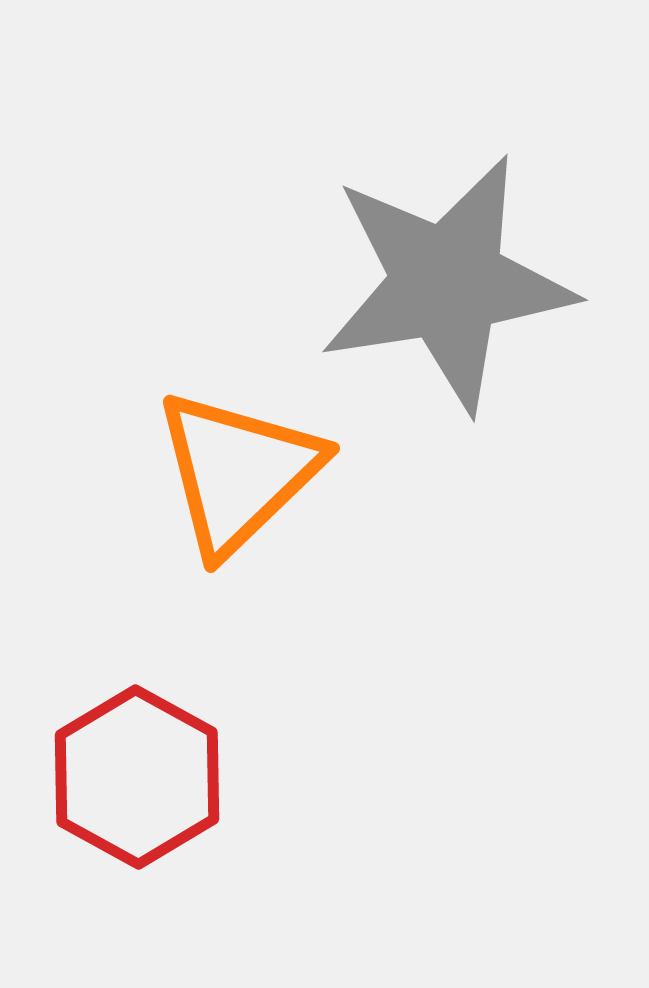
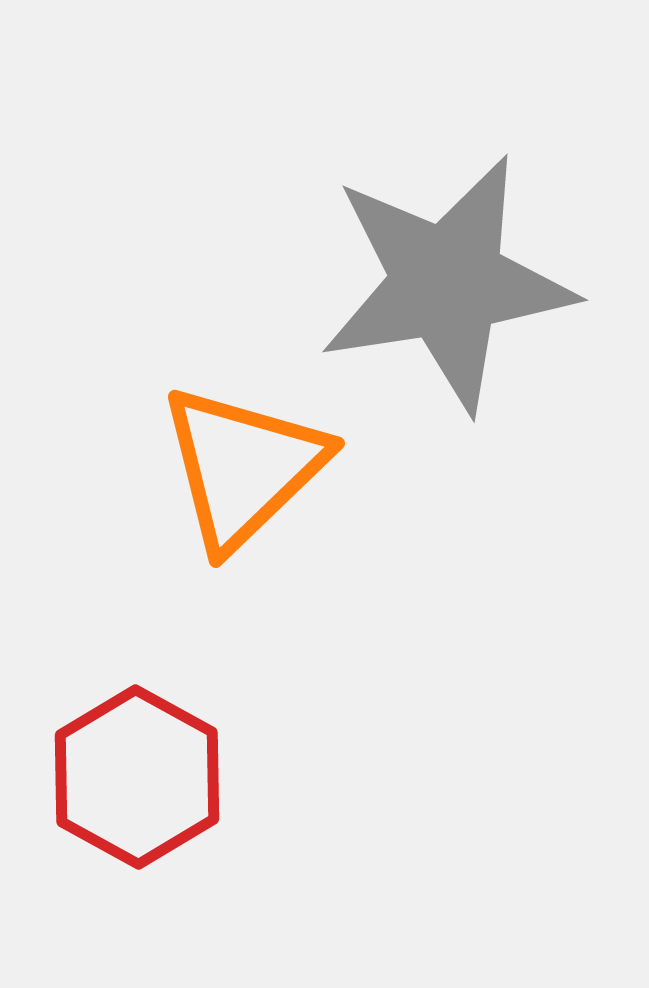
orange triangle: moved 5 px right, 5 px up
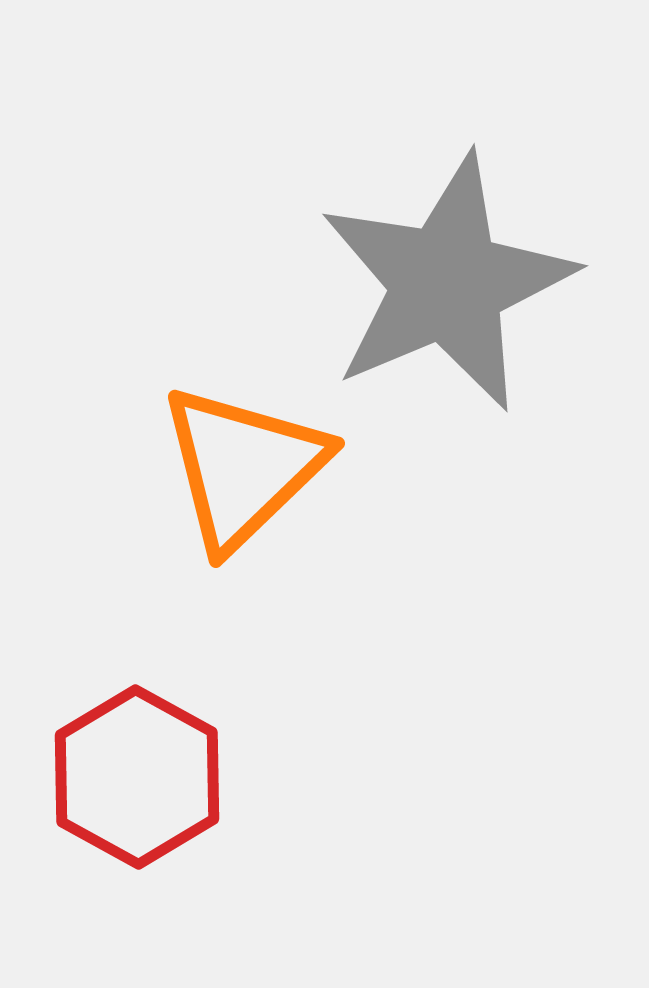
gray star: rotated 14 degrees counterclockwise
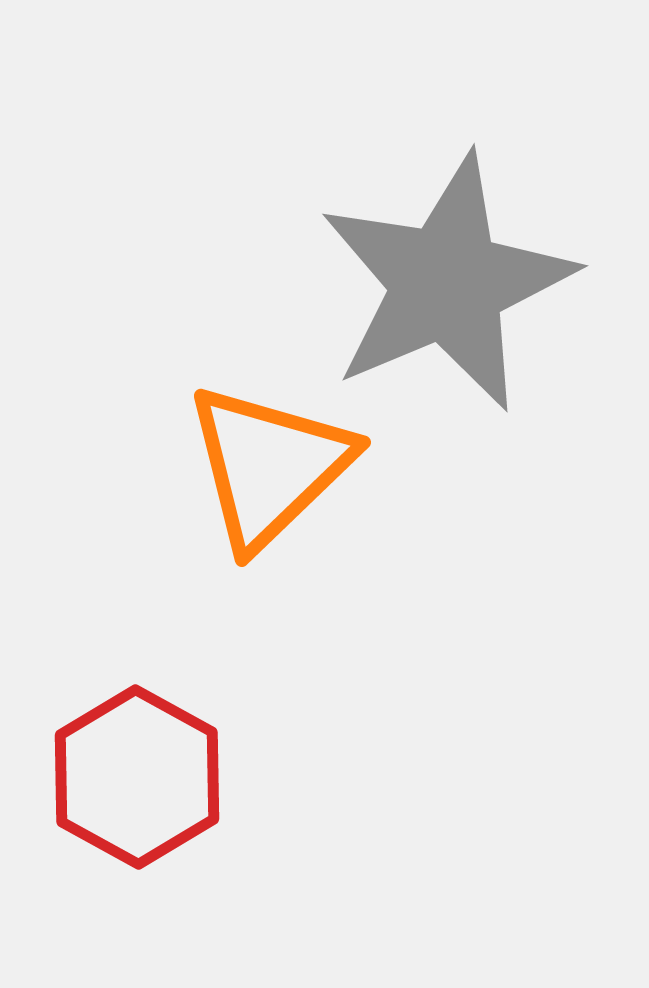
orange triangle: moved 26 px right, 1 px up
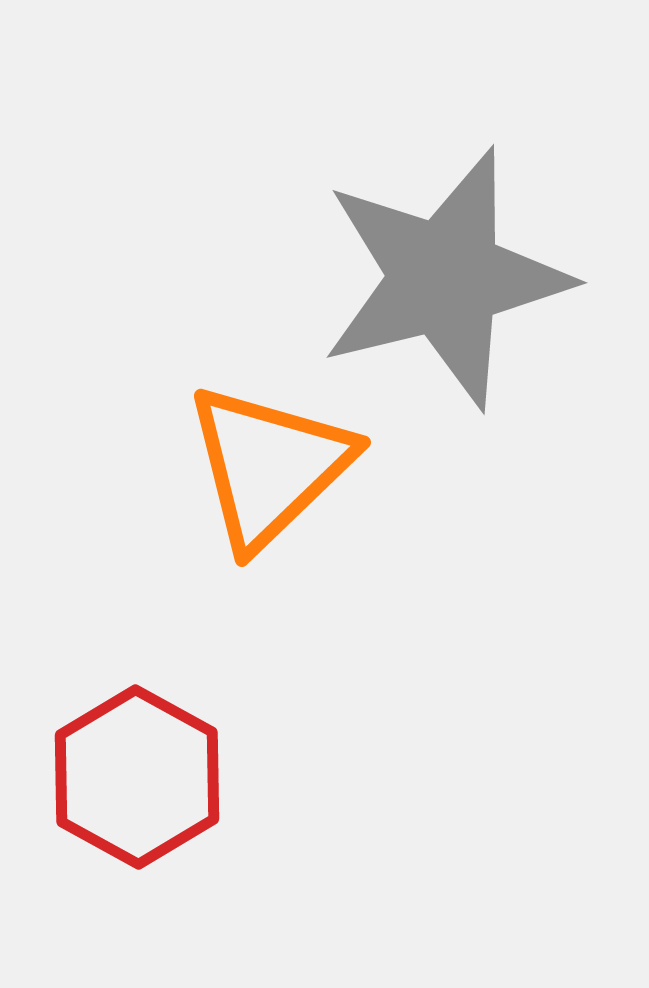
gray star: moved 2 px left, 5 px up; rotated 9 degrees clockwise
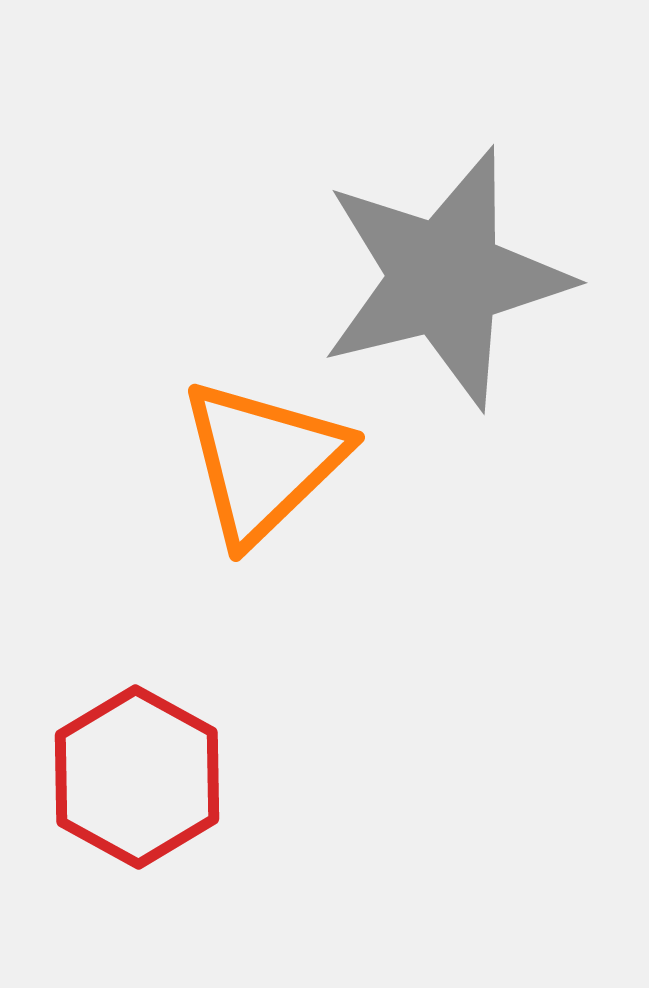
orange triangle: moved 6 px left, 5 px up
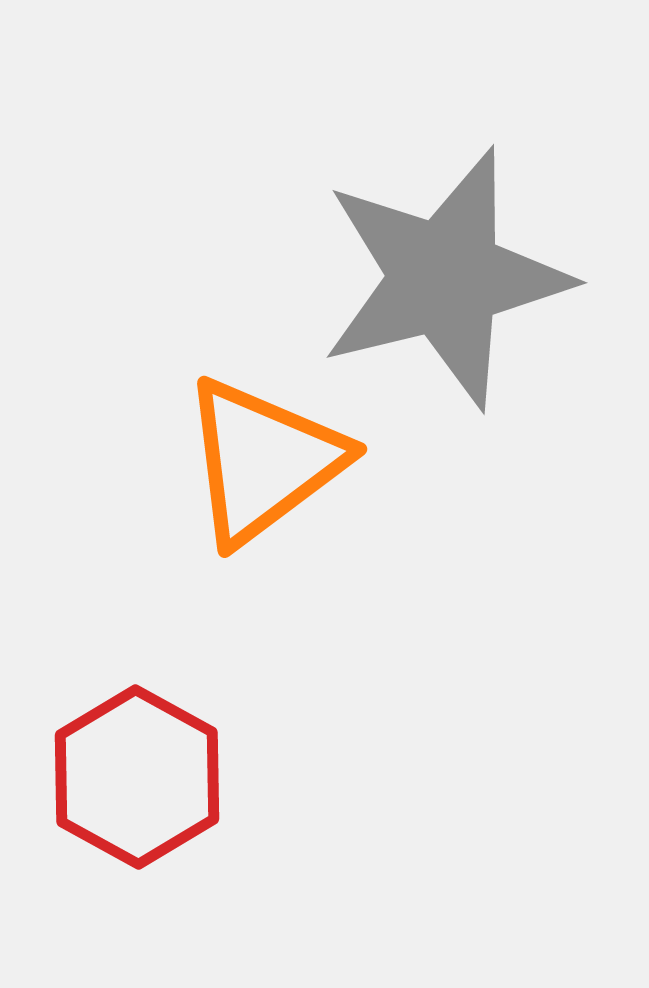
orange triangle: rotated 7 degrees clockwise
